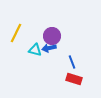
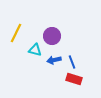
blue arrow: moved 5 px right, 12 px down
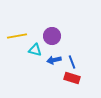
yellow line: moved 1 px right, 3 px down; rotated 54 degrees clockwise
red rectangle: moved 2 px left, 1 px up
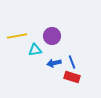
cyan triangle: rotated 24 degrees counterclockwise
blue arrow: moved 3 px down
red rectangle: moved 1 px up
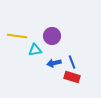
yellow line: rotated 18 degrees clockwise
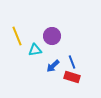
yellow line: rotated 60 degrees clockwise
blue arrow: moved 1 px left, 3 px down; rotated 32 degrees counterclockwise
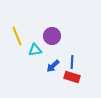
blue line: rotated 24 degrees clockwise
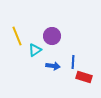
cyan triangle: rotated 24 degrees counterclockwise
blue line: moved 1 px right
blue arrow: rotated 128 degrees counterclockwise
red rectangle: moved 12 px right
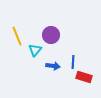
purple circle: moved 1 px left, 1 px up
cyan triangle: rotated 16 degrees counterclockwise
